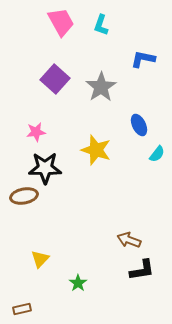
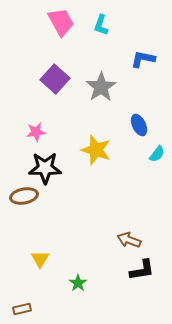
yellow triangle: rotated 12 degrees counterclockwise
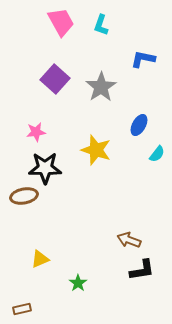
blue ellipse: rotated 55 degrees clockwise
yellow triangle: rotated 36 degrees clockwise
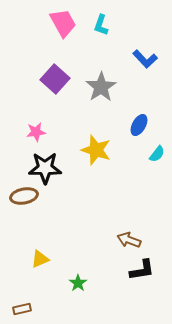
pink trapezoid: moved 2 px right, 1 px down
blue L-shape: moved 2 px right; rotated 145 degrees counterclockwise
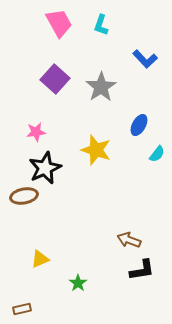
pink trapezoid: moved 4 px left
black star: rotated 24 degrees counterclockwise
